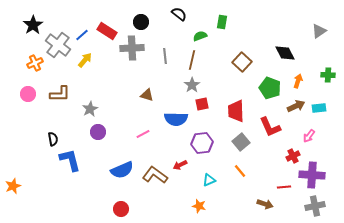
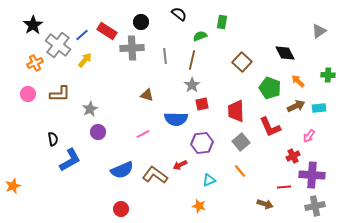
orange arrow at (298, 81): rotated 64 degrees counterclockwise
blue L-shape at (70, 160): rotated 75 degrees clockwise
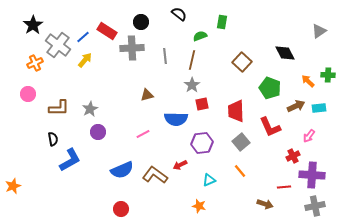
blue line at (82, 35): moved 1 px right, 2 px down
orange arrow at (298, 81): moved 10 px right
brown L-shape at (60, 94): moved 1 px left, 14 px down
brown triangle at (147, 95): rotated 32 degrees counterclockwise
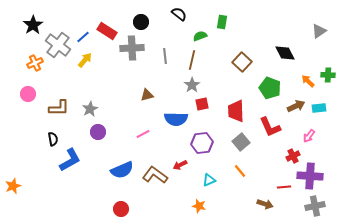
purple cross at (312, 175): moved 2 px left, 1 px down
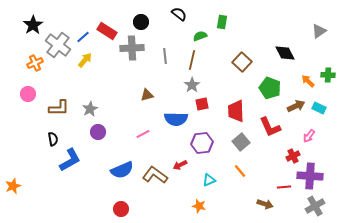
cyan rectangle at (319, 108): rotated 32 degrees clockwise
gray cross at (315, 206): rotated 18 degrees counterclockwise
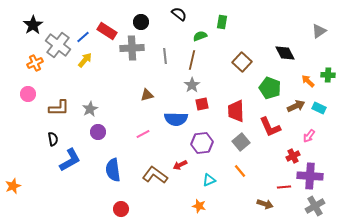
blue semicircle at (122, 170): moved 9 px left; rotated 105 degrees clockwise
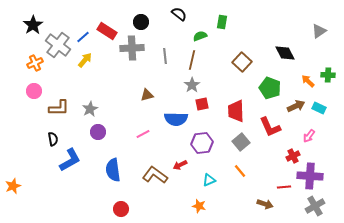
pink circle at (28, 94): moved 6 px right, 3 px up
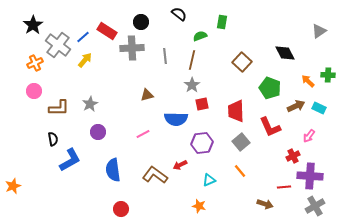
gray star at (90, 109): moved 5 px up
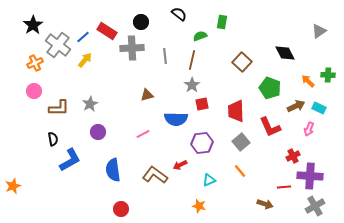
pink arrow at (309, 136): moved 7 px up; rotated 16 degrees counterclockwise
